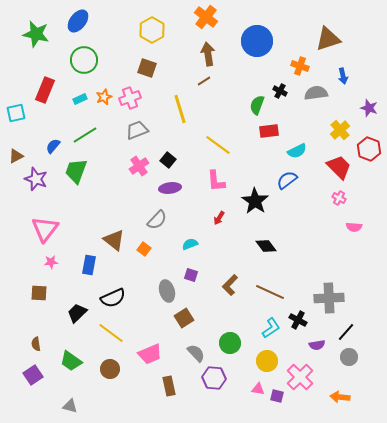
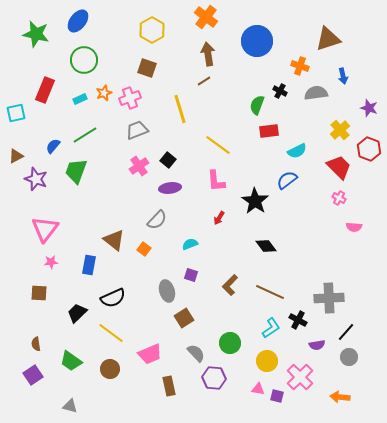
orange star at (104, 97): moved 4 px up
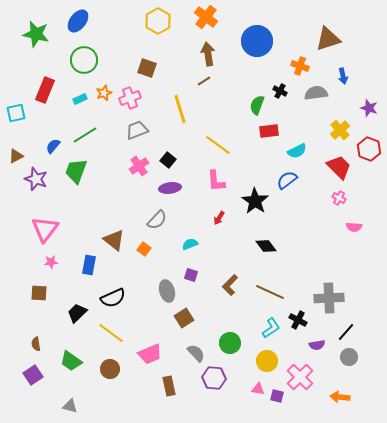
yellow hexagon at (152, 30): moved 6 px right, 9 px up
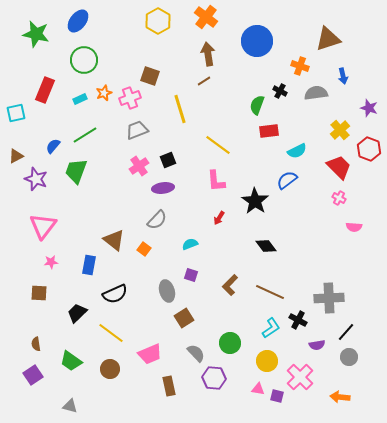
brown square at (147, 68): moved 3 px right, 8 px down
black square at (168, 160): rotated 28 degrees clockwise
purple ellipse at (170, 188): moved 7 px left
pink triangle at (45, 229): moved 2 px left, 3 px up
black semicircle at (113, 298): moved 2 px right, 4 px up
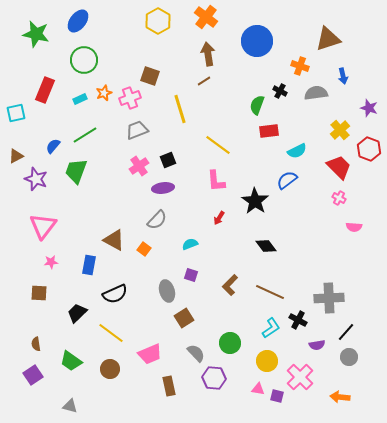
brown triangle at (114, 240): rotated 10 degrees counterclockwise
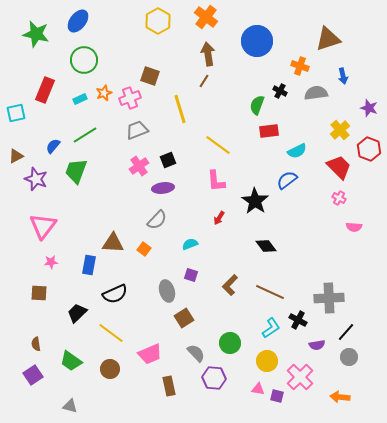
brown line at (204, 81): rotated 24 degrees counterclockwise
brown triangle at (114, 240): moved 1 px left, 3 px down; rotated 25 degrees counterclockwise
